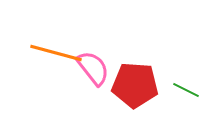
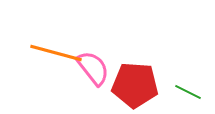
green line: moved 2 px right, 2 px down
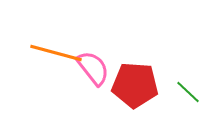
green line: rotated 16 degrees clockwise
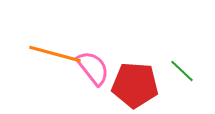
orange line: moved 1 px left, 1 px down
green line: moved 6 px left, 21 px up
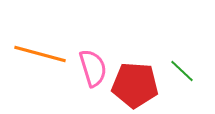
orange line: moved 15 px left
pink semicircle: rotated 21 degrees clockwise
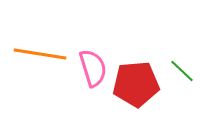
orange line: rotated 6 degrees counterclockwise
red pentagon: moved 1 px right, 1 px up; rotated 9 degrees counterclockwise
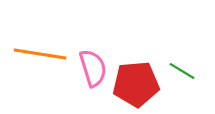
green line: rotated 12 degrees counterclockwise
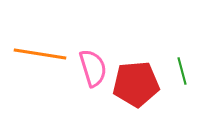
green line: rotated 44 degrees clockwise
